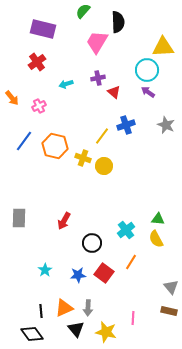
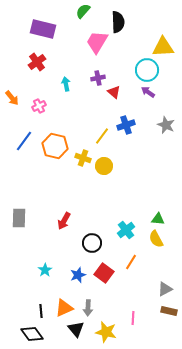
cyan arrow: rotated 96 degrees clockwise
blue star: rotated 14 degrees counterclockwise
gray triangle: moved 6 px left, 2 px down; rotated 42 degrees clockwise
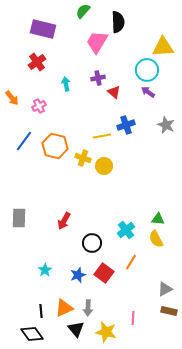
yellow line: rotated 42 degrees clockwise
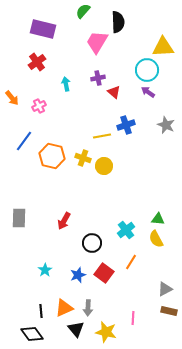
orange hexagon: moved 3 px left, 10 px down
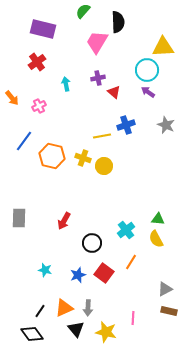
cyan star: rotated 24 degrees counterclockwise
black line: moved 1 px left; rotated 40 degrees clockwise
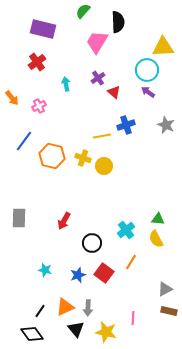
purple cross: rotated 24 degrees counterclockwise
orange triangle: moved 1 px right, 1 px up
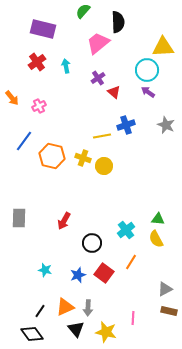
pink trapezoid: moved 1 px right, 1 px down; rotated 20 degrees clockwise
cyan arrow: moved 18 px up
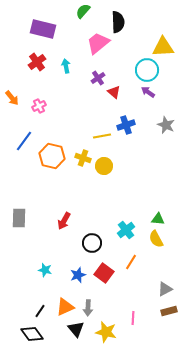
brown rectangle: rotated 28 degrees counterclockwise
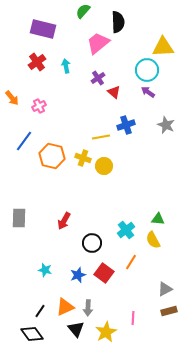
yellow line: moved 1 px left, 1 px down
yellow semicircle: moved 3 px left, 1 px down
yellow star: rotated 30 degrees clockwise
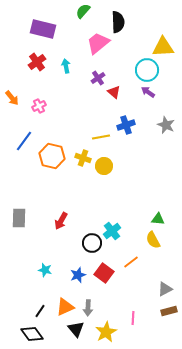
red arrow: moved 3 px left
cyan cross: moved 14 px left, 1 px down
orange line: rotated 21 degrees clockwise
